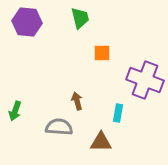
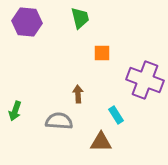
brown arrow: moved 1 px right, 7 px up; rotated 12 degrees clockwise
cyan rectangle: moved 2 px left, 2 px down; rotated 42 degrees counterclockwise
gray semicircle: moved 6 px up
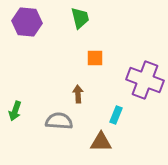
orange square: moved 7 px left, 5 px down
cyan rectangle: rotated 54 degrees clockwise
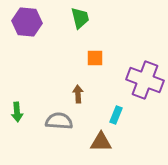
green arrow: moved 2 px right, 1 px down; rotated 24 degrees counterclockwise
